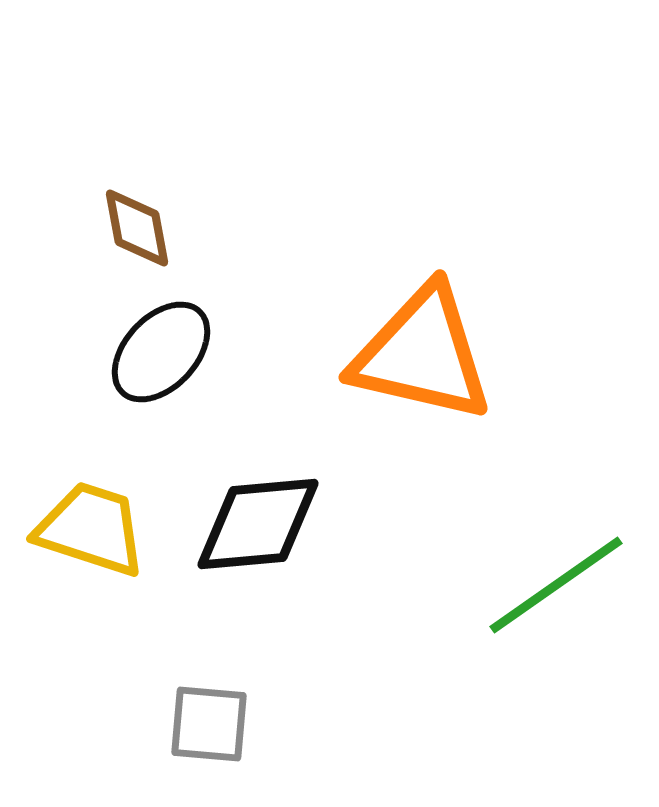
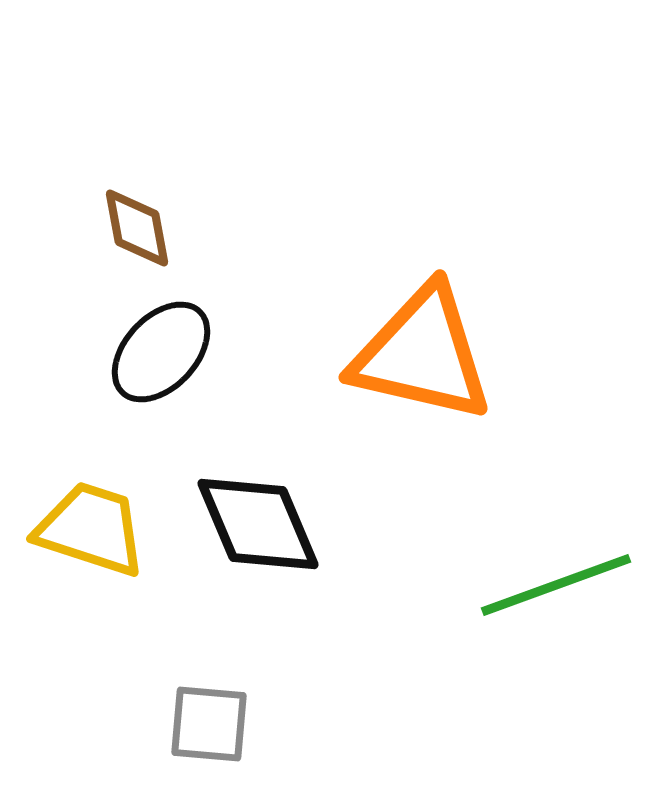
black diamond: rotated 72 degrees clockwise
green line: rotated 15 degrees clockwise
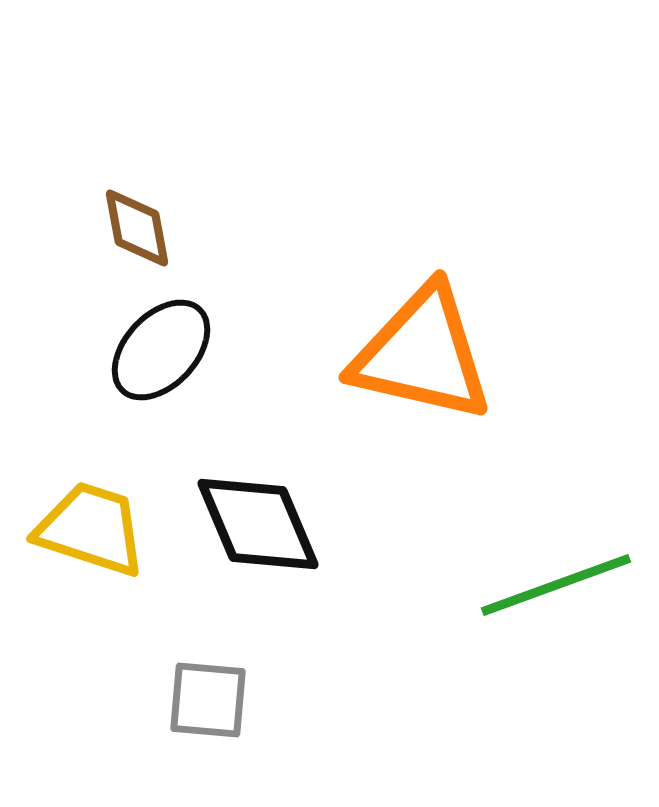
black ellipse: moved 2 px up
gray square: moved 1 px left, 24 px up
